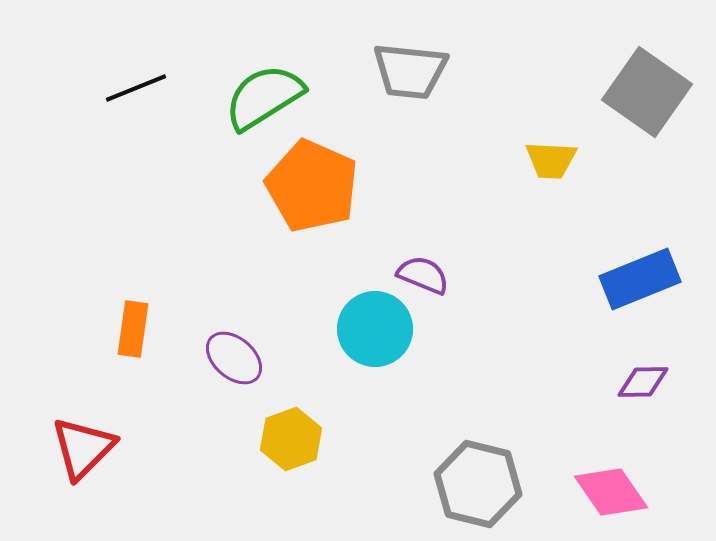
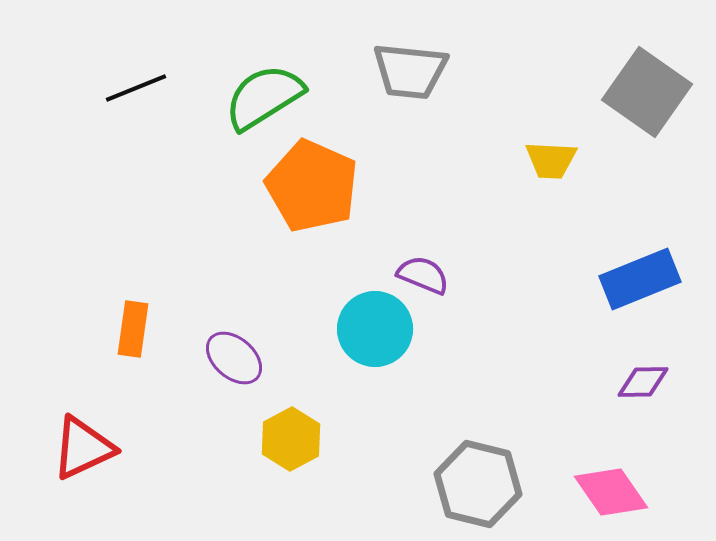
yellow hexagon: rotated 8 degrees counterclockwise
red triangle: rotated 20 degrees clockwise
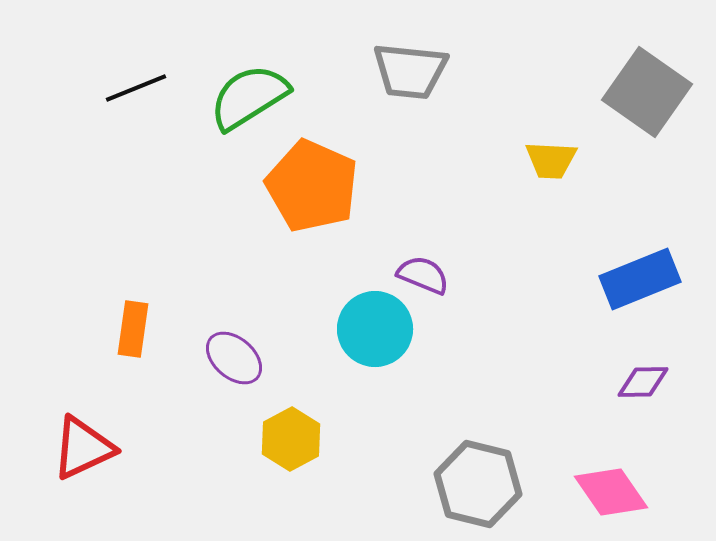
green semicircle: moved 15 px left
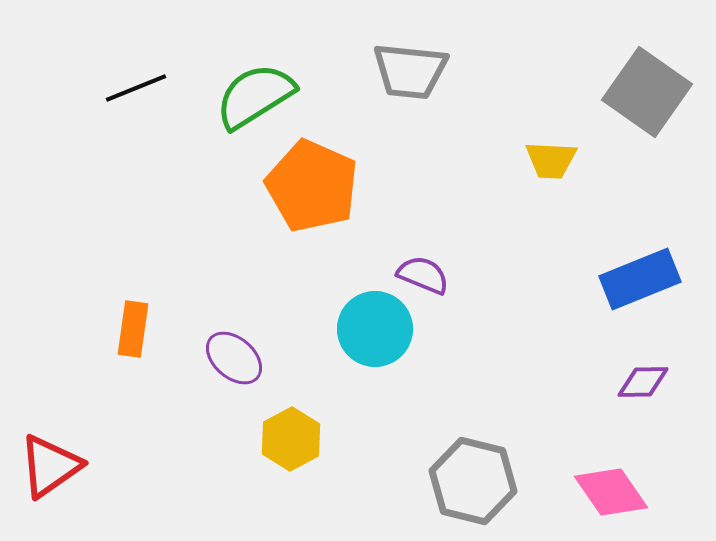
green semicircle: moved 6 px right, 1 px up
red triangle: moved 33 px left, 18 px down; rotated 10 degrees counterclockwise
gray hexagon: moved 5 px left, 3 px up
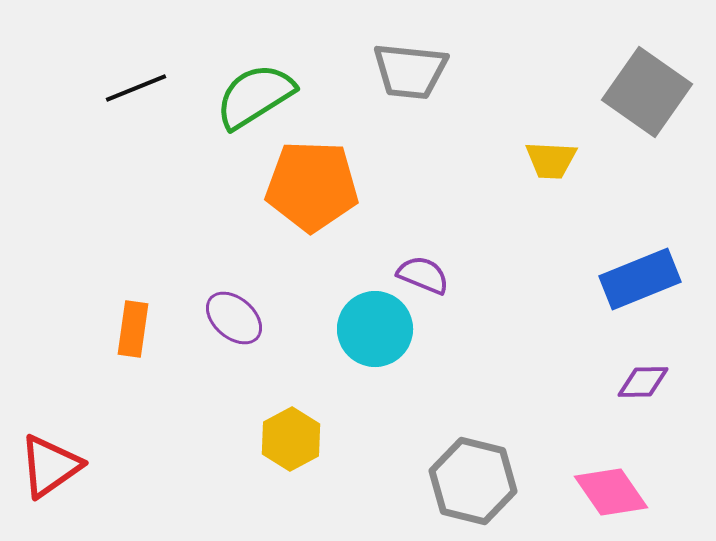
orange pentagon: rotated 22 degrees counterclockwise
purple ellipse: moved 40 px up
